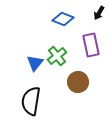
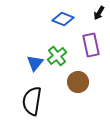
black semicircle: moved 1 px right
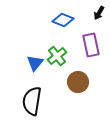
blue diamond: moved 1 px down
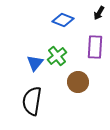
purple rectangle: moved 4 px right, 2 px down; rotated 15 degrees clockwise
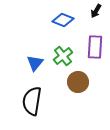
black arrow: moved 3 px left, 2 px up
green cross: moved 6 px right
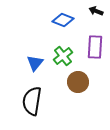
black arrow: rotated 80 degrees clockwise
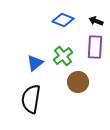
black arrow: moved 10 px down
blue triangle: rotated 12 degrees clockwise
black semicircle: moved 1 px left, 2 px up
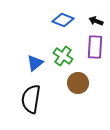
green cross: rotated 18 degrees counterclockwise
brown circle: moved 1 px down
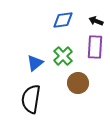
blue diamond: rotated 30 degrees counterclockwise
green cross: rotated 12 degrees clockwise
